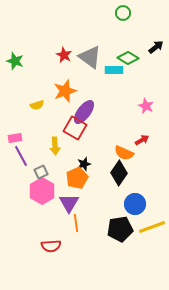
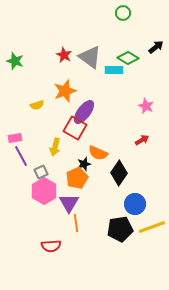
yellow arrow: moved 1 px down; rotated 18 degrees clockwise
orange semicircle: moved 26 px left
pink hexagon: moved 2 px right
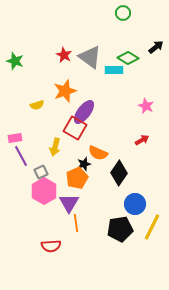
yellow line: rotated 44 degrees counterclockwise
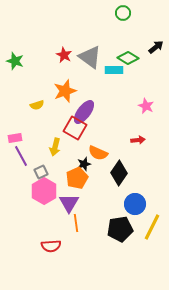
red arrow: moved 4 px left; rotated 24 degrees clockwise
